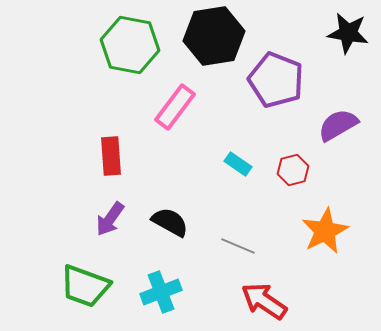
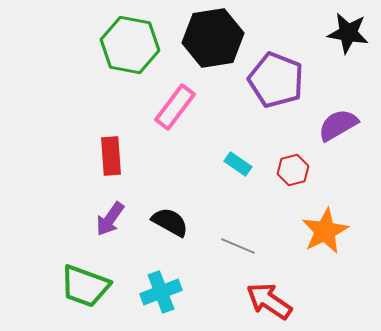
black hexagon: moved 1 px left, 2 px down
red arrow: moved 5 px right
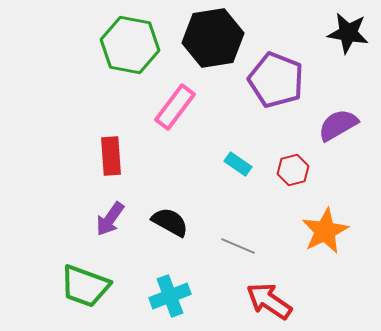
cyan cross: moved 9 px right, 4 px down
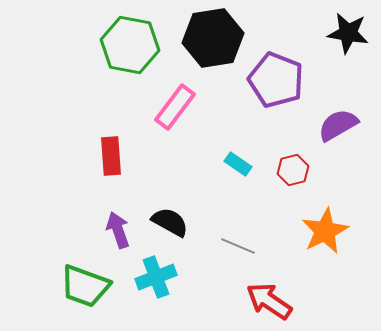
purple arrow: moved 8 px right, 11 px down; rotated 126 degrees clockwise
cyan cross: moved 14 px left, 19 px up
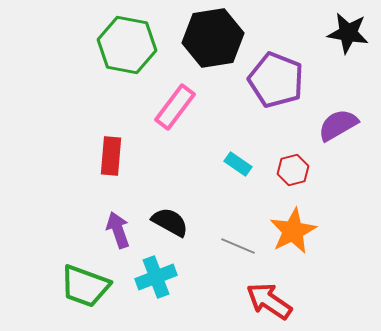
green hexagon: moved 3 px left
red rectangle: rotated 9 degrees clockwise
orange star: moved 32 px left
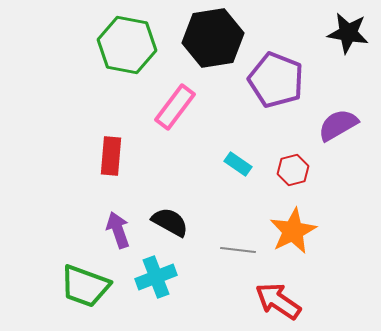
gray line: moved 4 px down; rotated 16 degrees counterclockwise
red arrow: moved 9 px right
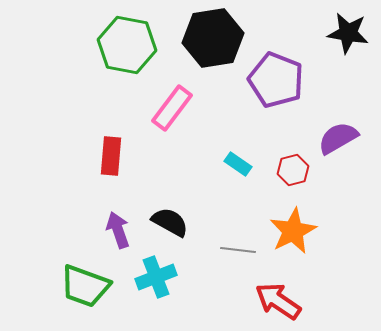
pink rectangle: moved 3 px left, 1 px down
purple semicircle: moved 13 px down
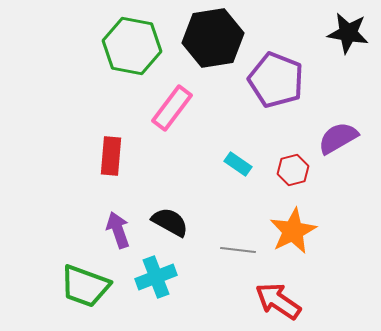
green hexagon: moved 5 px right, 1 px down
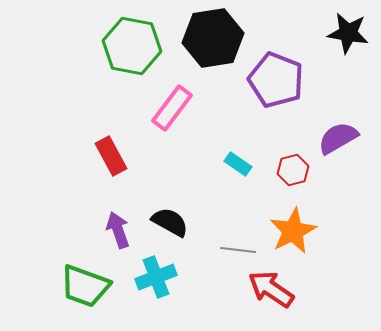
red rectangle: rotated 33 degrees counterclockwise
red arrow: moved 7 px left, 12 px up
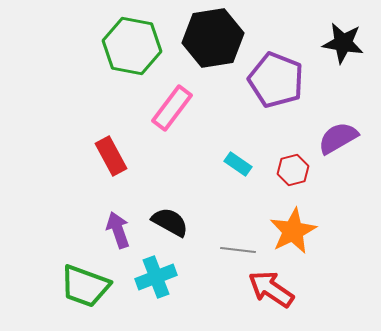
black star: moved 5 px left, 10 px down
